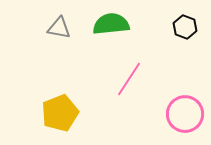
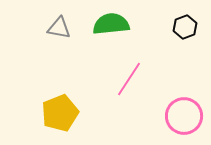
black hexagon: rotated 20 degrees clockwise
pink circle: moved 1 px left, 2 px down
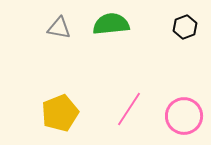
pink line: moved 30 px down
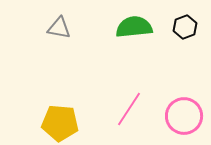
green semicircle: moved 23 px right, 3 px down
yellow pentagon: moved 10 px down; rotated 27 degrees clockwise
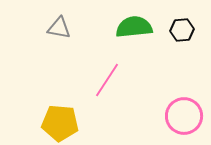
black hexagon: moved 3 px left, 3 px down; rotated 15 degrees clockwise
pink line: moved 22 px left, 29 px up
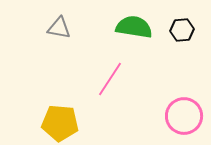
green semicircle: rotated 15 degrees clockwise
pink line: moved 3 px right, 1 px up
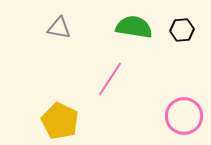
yellow pentagon: moved 2 px up; rotated 21 degrees clockwise
